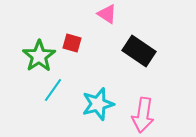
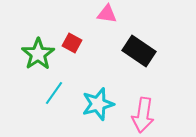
pink triangle: rotated 25 degrees counterclockwise
red square: rotated 12 degrees clockwise
green star: moved 1 px left, 2 px up
cyan line: moved 1 px right, 3 px down
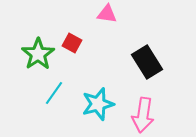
black rectangle: moved 8 px right, 11 px down; rotated 24 degrees clockwise
